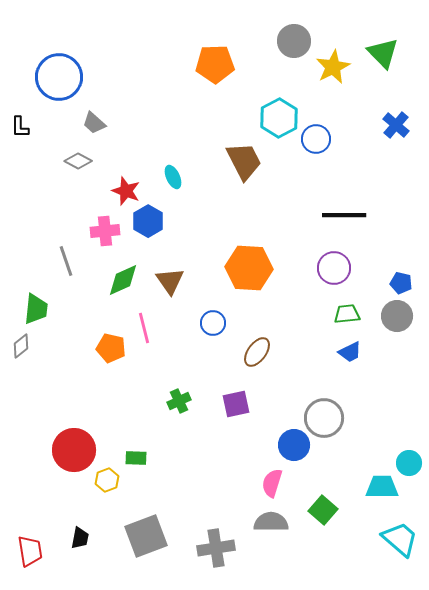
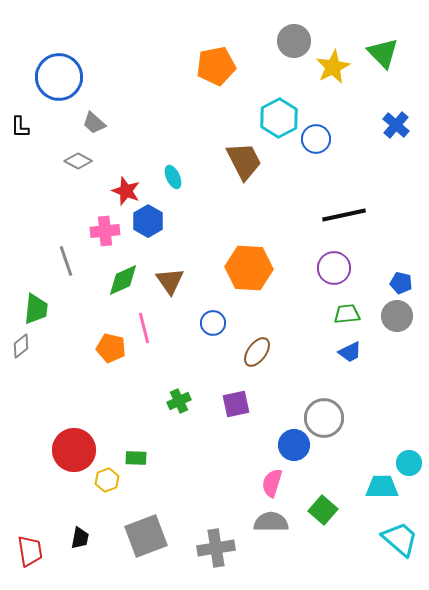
orange pentagon at (215, 64): moved 1 px right, 2 px down; rotated 9 degrees counterclockwise
black line at (344, 215): rotated 12 degrees counterclockwise
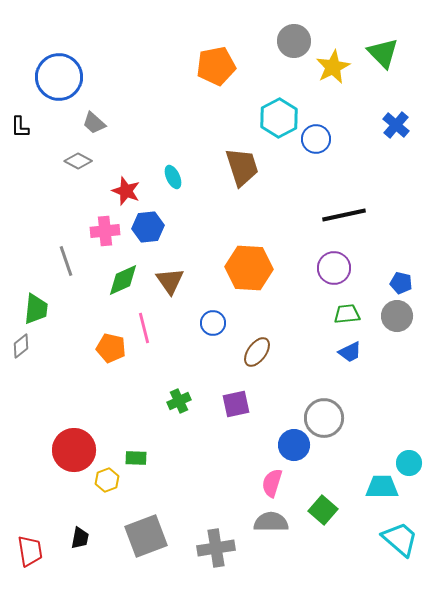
brown trapezoid at (244, 161): moved 2 px left, 6 px down; rotated 9 degrees clockwise
blue hexagon at (148, 221): moved 6 px down; rotated 24 degrees clockwise
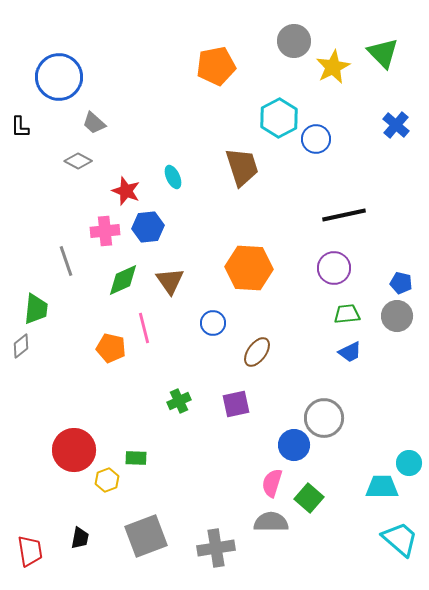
green square at (323, 510): moved 14 px left, 12 px up
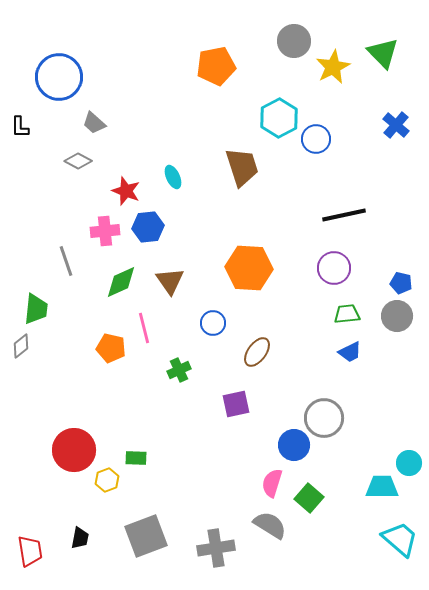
green diamond at (123, 280): moved 2 px left, 2 px down
green cross at (179, 401): moved 31 px up
gray semicircle at (271, 522): moved 1 px left, 3 px down; rotated 32 degrees clockwise
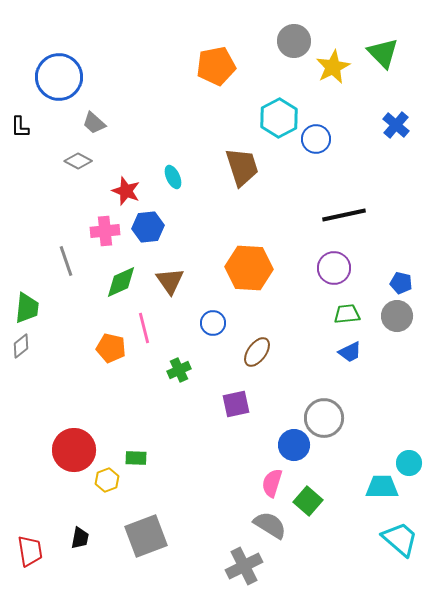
green trapezoid at (36, 309): moved 9 px left, 1 px up
green square at (309, 498): moved 1 px left, 3 px down
gray cross at (216, 548): moved 28 px right, 18 px down; rotated 18 degrees counterclockwise
